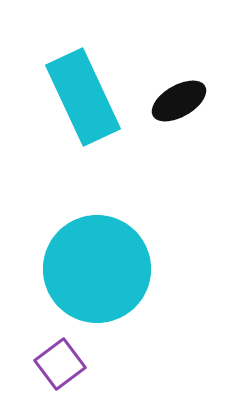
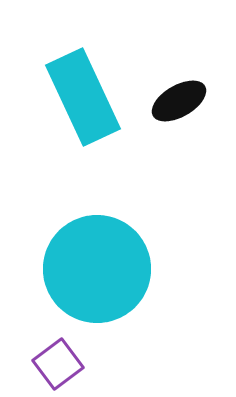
purple square: moved 2 px left
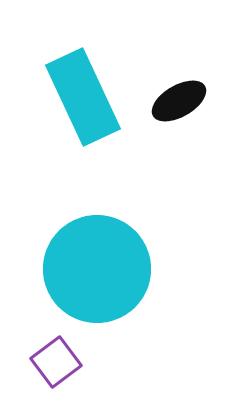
purple square: moved 2 px left, 2 px up
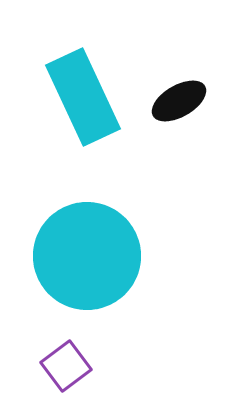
cyan circle: moved 10 px left, 13 px up
purple square: moved 10 px right, 4 px down
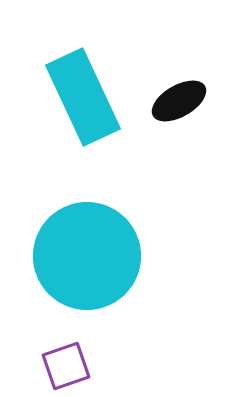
purple square: rotated 18 degrees clockwise
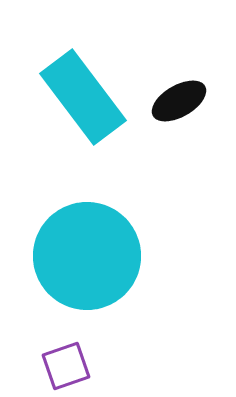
cyan rectangle: rotated 12 degrees counterclockwise
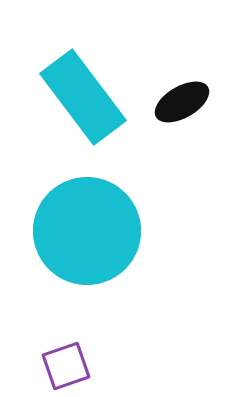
black ellipse: moved 3 px right, 1 px down
cyan circle: moved 25 px up
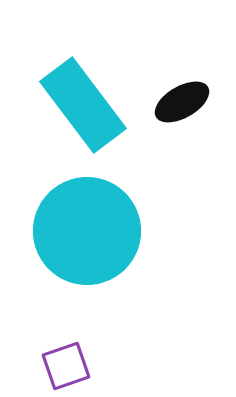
cyan rectangle: moved 8 px down
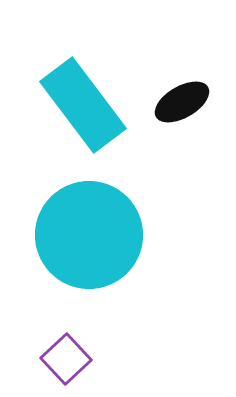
cyan circle: moved 2 px right, 4 px down
purple square: moved 7 px up; rotated 24 degrees counterclockwise
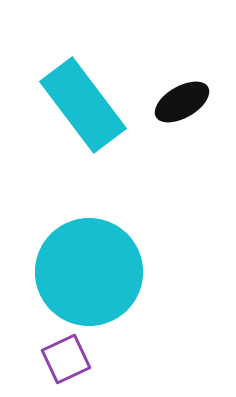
cyan circle: moved 37 px down
purple square: rotated 18 degrees clockwise
